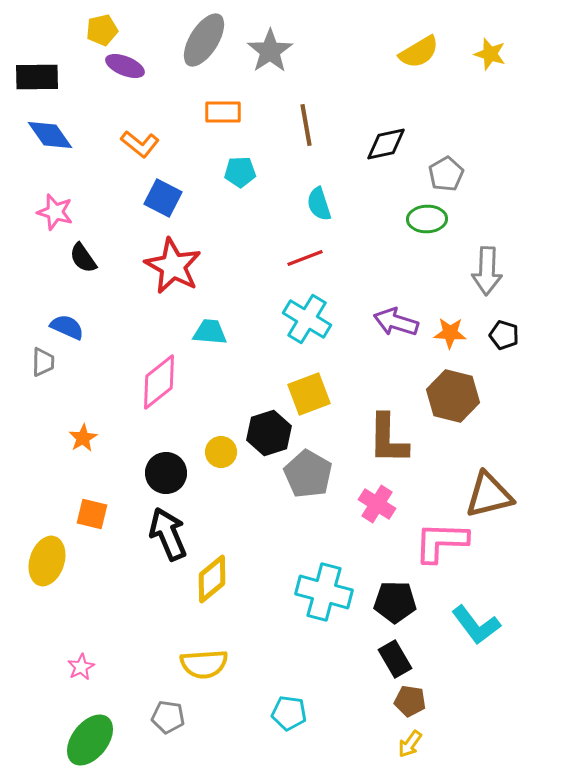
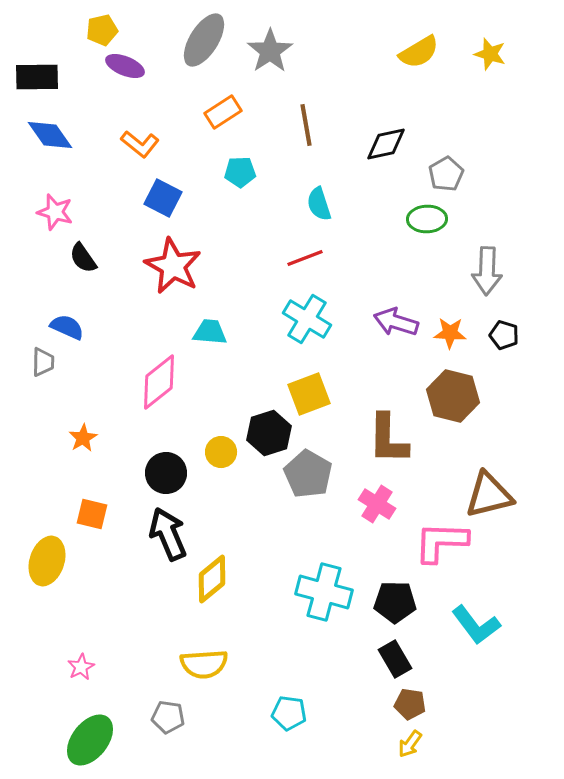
orange rectangle at (223, 112): rotated 33 degrees counterclockwise
brown pentagon at (410, 701): moved 3 px down
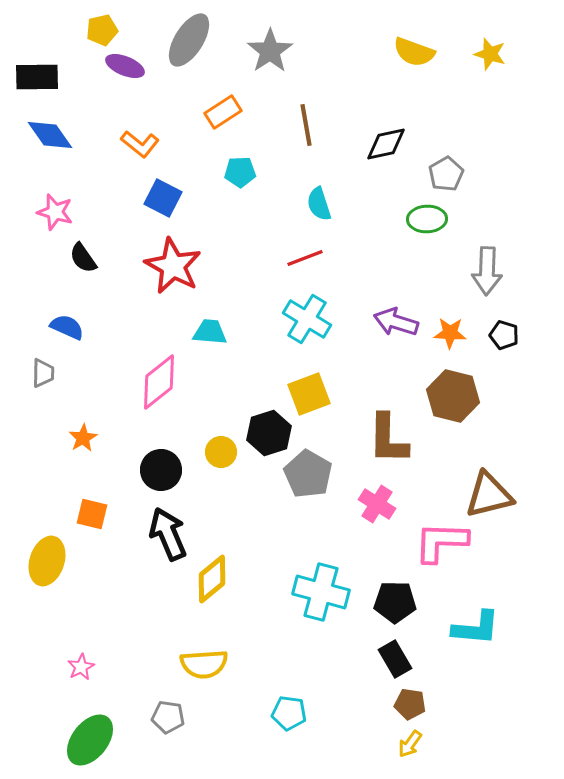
gray ellipse at (204, 40): moved 15 px left
yellow semicircle at (419, 52): moved 5 px left; rotated 51 degrees clockwise
gray trapezoid at (43, 362): moved 11 px down
black circle at (166, 473): moved 5 px left, 3 px up
cyan cross at (324, 592): moved 3 px left
cyan L-shape at (476, 625): moved 3 px down; rotated 48 degrees counterclockwise
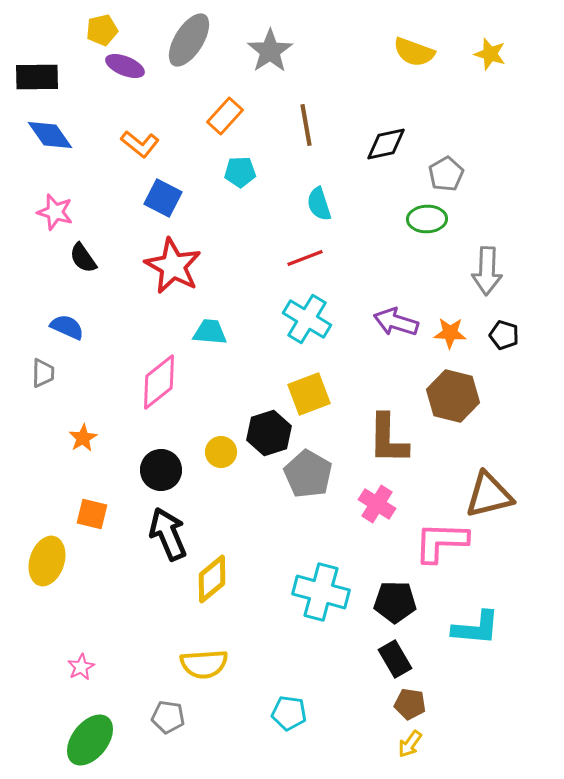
orange rectangle at (223, 112): moved 2 px right, 4 px down; rotated 15 degrees counterclockwise
